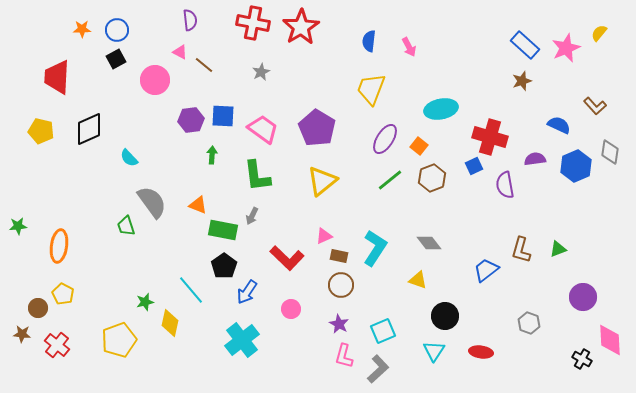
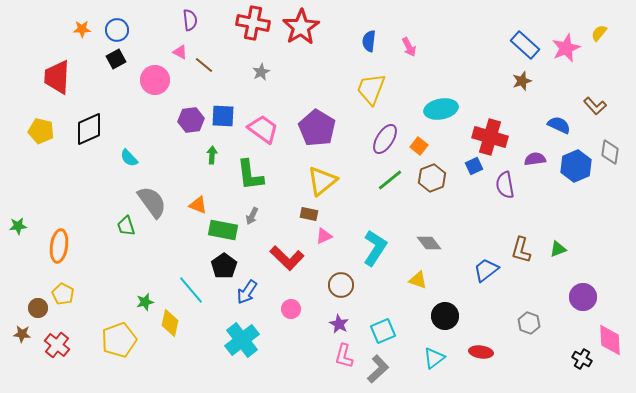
green L-shape at (257, 176): moved 7 px left, 1 px up
brown rectangle at (339, 256): moved 30 px left, 42 px up
cyan triangle at (434, 351): moved 7 px down; rotated 20 degrees clockwise
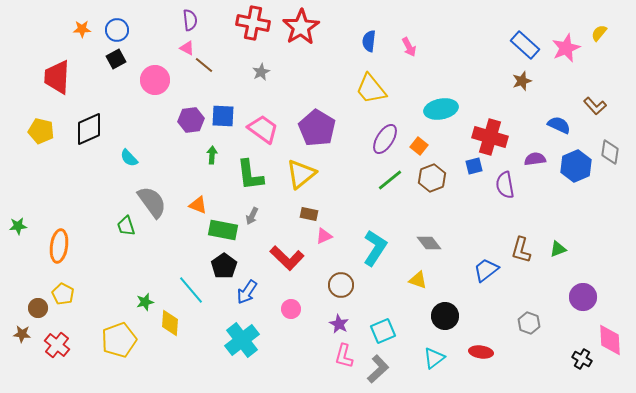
pink triangle at (180, 52): moved 7 px right, 4 px up
yellow trapezoid at (371, 89): rotated 60 degrees counterclockwise
blue square at (474, 166): rotated 12 degrees clockwise
yellow triangle at (322, 181): moved 21 px left, 7 px up
yellow diamond at (170, 323): rotated 8 degrees counterclockwise
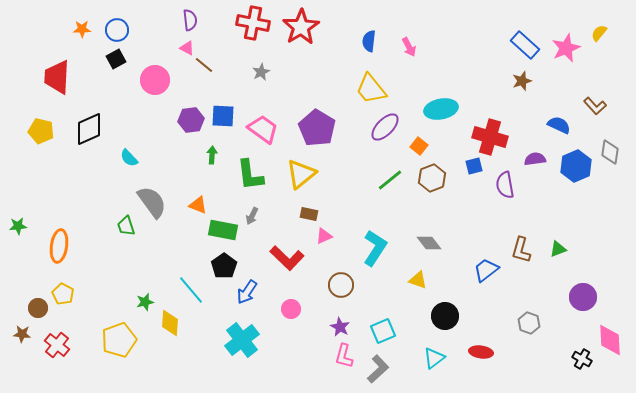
purple ellipse at (385, 139): moved 12 px up; rotated 12 degrees clockwise
purple star at (339, 324): moved 1 px right, 3 px down
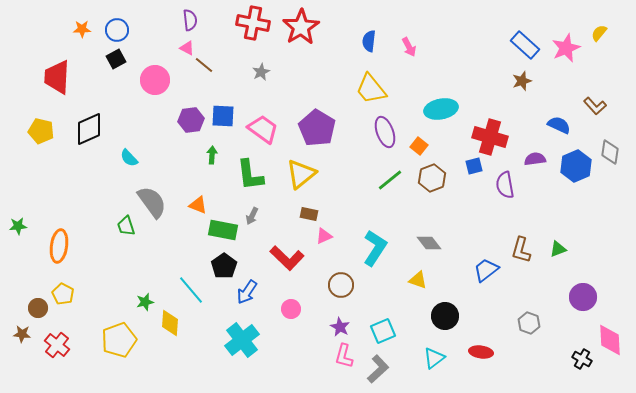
purple ellipse at (385, 127): moved 5 px down; rotated 64 degrees counterclockwise
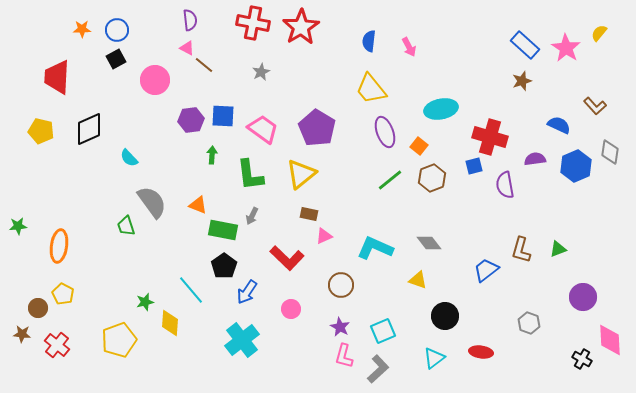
pink star at (566, 48): rotated 16 degrees counterclockwise
cyan L-shape at (375, 248): rotated 99 degrees counterclockwise
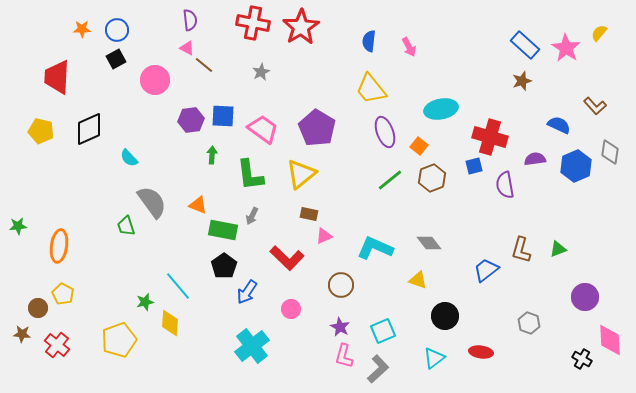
cyan line at (191, 290): moved 13 px left, 4 px up
purple circle at (583, 297): moved 2 px right
cyan cross at (242, 340): moved 10 px right, 6 px down
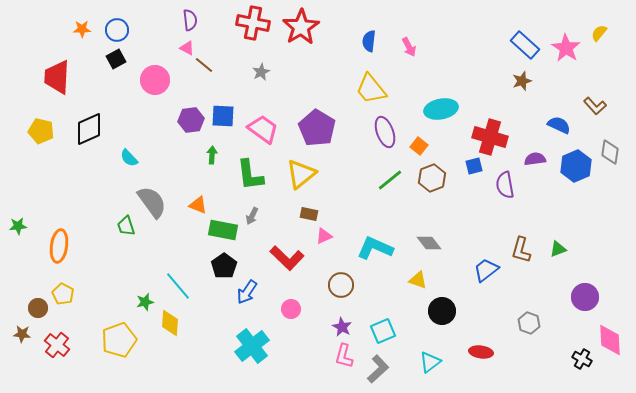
black circle at (445, 316): moved 3 px left, 5 px up
purple star at (340, 327): moved 2 px right
cyan triangle at (434, 358): moved 4 px left, 4 px down
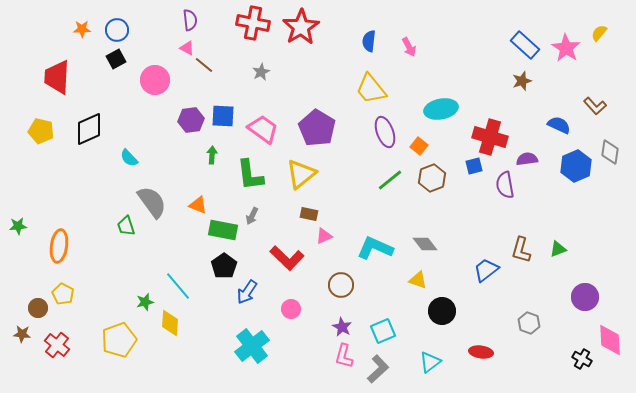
purple semicircle at (535, 159): moved 8 px left
gray diamond at (429, 243): moved 4 px left, 1 px down
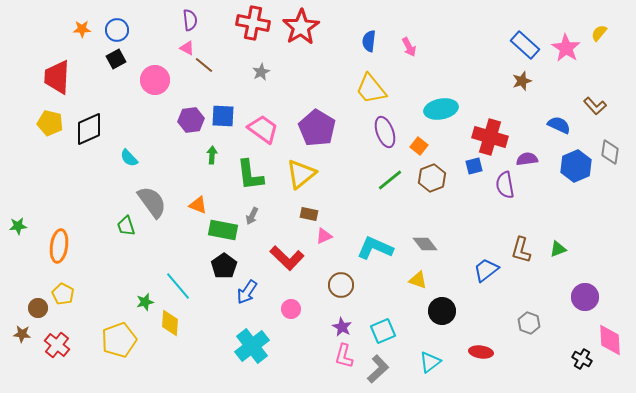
yellow pentagon at (41, 131): moved 9 px right, 8 px up
